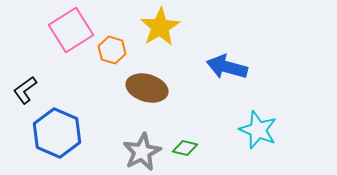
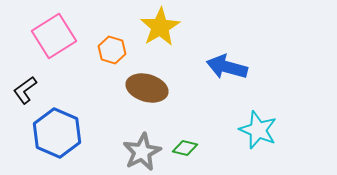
pink square: moved 17 px left, 6 px down
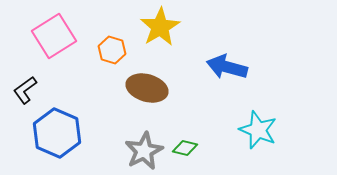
gray star: moved 2 px right, 1 px up
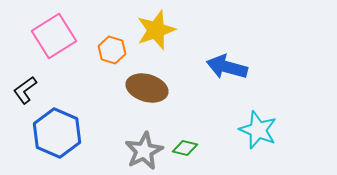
yellow star: moved 4 px left, 3 px down; rotated 12 degrees clockwise
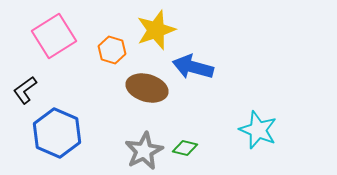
blue arrow: moved 34 px left
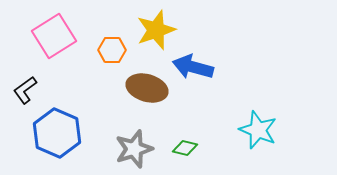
orange hexagon: rotated 16 degrees counterclockwise
gray star: moved 10 px left, 2 px up; rotated 9 degrees clockwise
